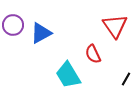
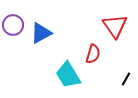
red semicircle: rotated 138 degrees counterclockwise
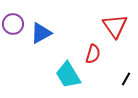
purple circle: moved 1 px up
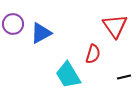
black line: moved 2 px left, 2 px up; rotated 48 degrees clockwise
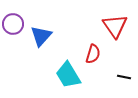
blue triangle: moved 3 px down; rotated 20 degrees counterclockwise
black line: rotated 24 degrees clockwise
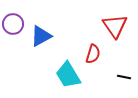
blue triangle: rotated 20 degrees clockwise
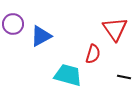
red triangle: moved 3 px down
cyan trapezoid: rotated 136 degrees clockwise
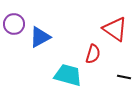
purple circle: moved 1 px right
red triangle: rotated 20 degrees counterclockwise
blue triangle: moved 1 px left, 1 px down
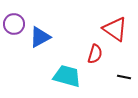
red semicircle: moved 2 px right
cyan trapezoid: moved 1 px left, 1 px down
